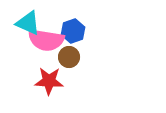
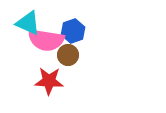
brown circle: moved 1 px left, 2 px up
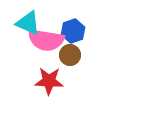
brown circle: moved 2 px right
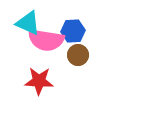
blue hexagon: rotated 15 degrees clockwise
brown circle: moved 8 px right
red star: moved 10 px left
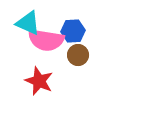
red star: rotated 20 degrees clockwise
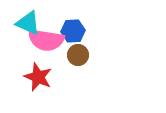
red star: moved 1 px left, 4 px up
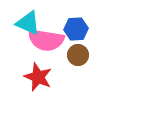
blue hexagon: moved 3 px right, 2 px up
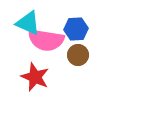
red star: moved 3 px left
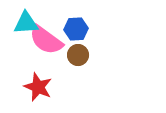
cyan triangle: moved 2 px left; rotated 28 degrees counterclockwise
pink semicircle: rotated 27 degrees clockwise
red star: moved 3 px right, 10 px down
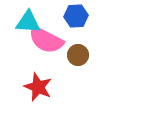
cyan triangle: moved 2 px right, 1 px up; rotated 8 degrees clockwise
blue hexagon: moved 13 px up
pink semicircle: rotated 9 degrees counterclockwise
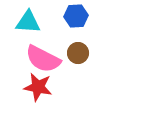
pink semicircle: moved 3 px left, 19 px down
brown circle: moved 2 px up
red star: rotated 12 degrees counterclockwise
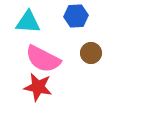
brown circle: moved 13 px right
